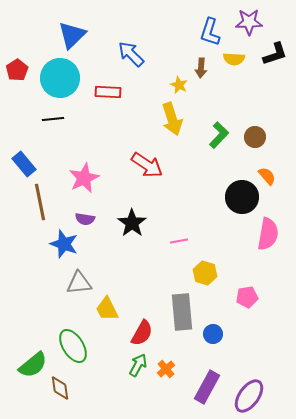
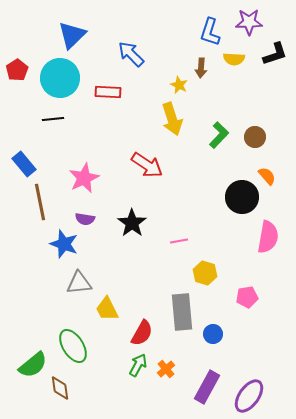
pink semicircle: moved 3 px down
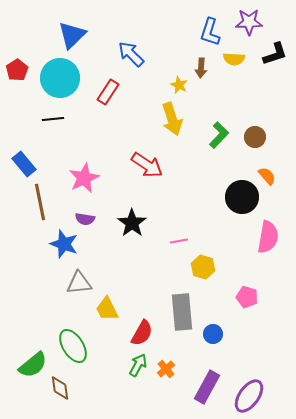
red rectangle: rotated 60 degrees counterclockwise
yellow hexagon: moved 2 px left, 6 px up
pink pentagon: rotated 25 degrees clockwise
